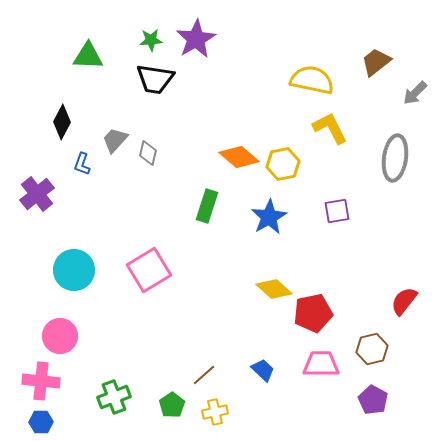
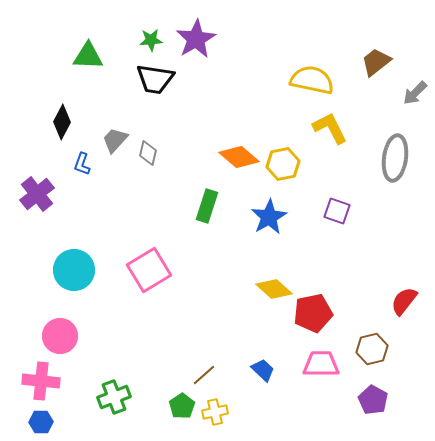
purple square: rotated 28 degrees clockwise
green pentagon: moved 10 px right, 1 px down
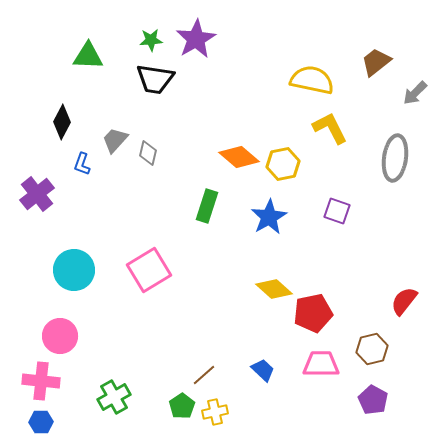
green cross: rotated 8 degrees counterclockwise
